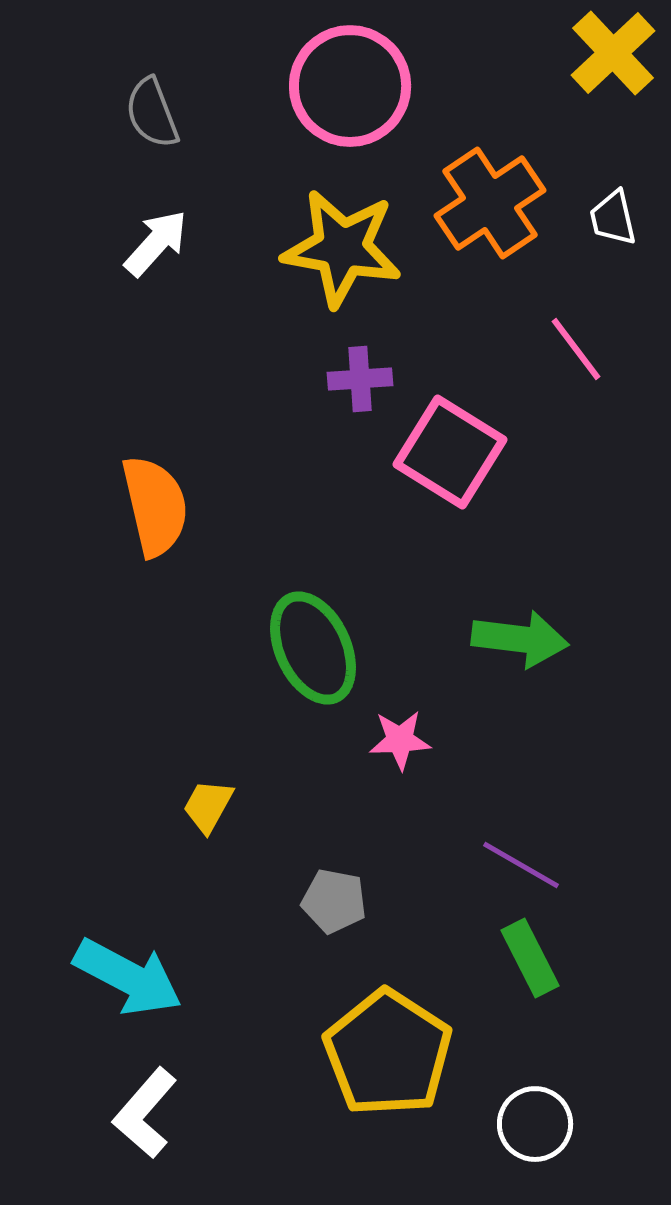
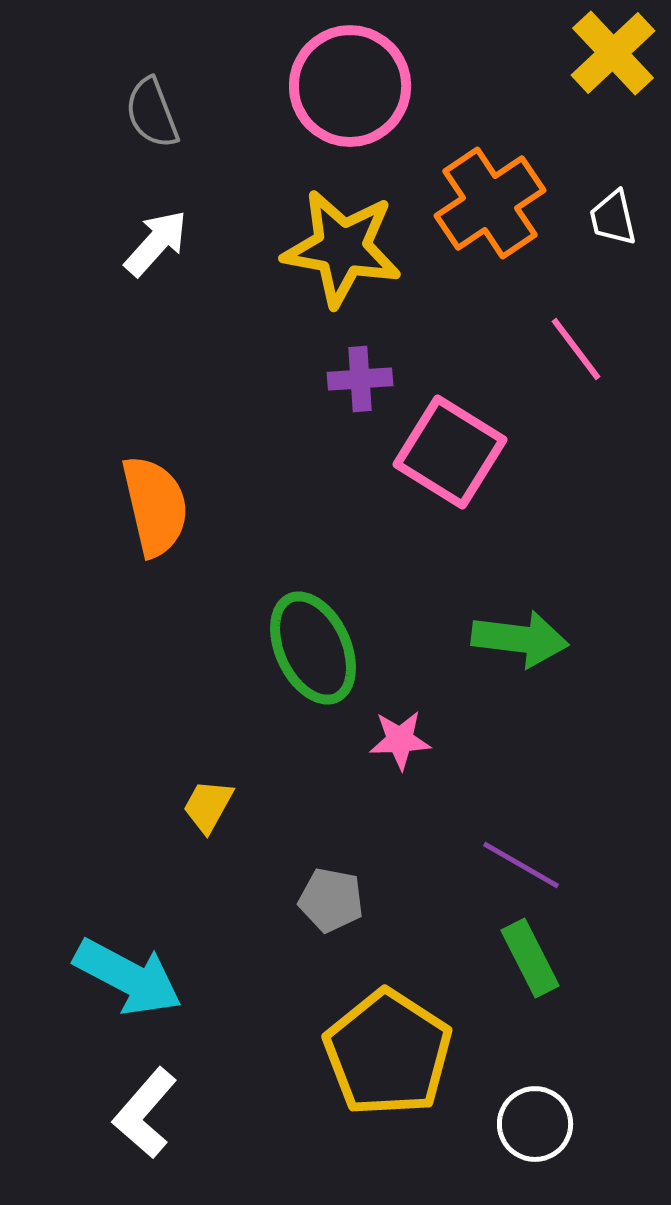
gray pentagon: moved 3 px left, 1 px up
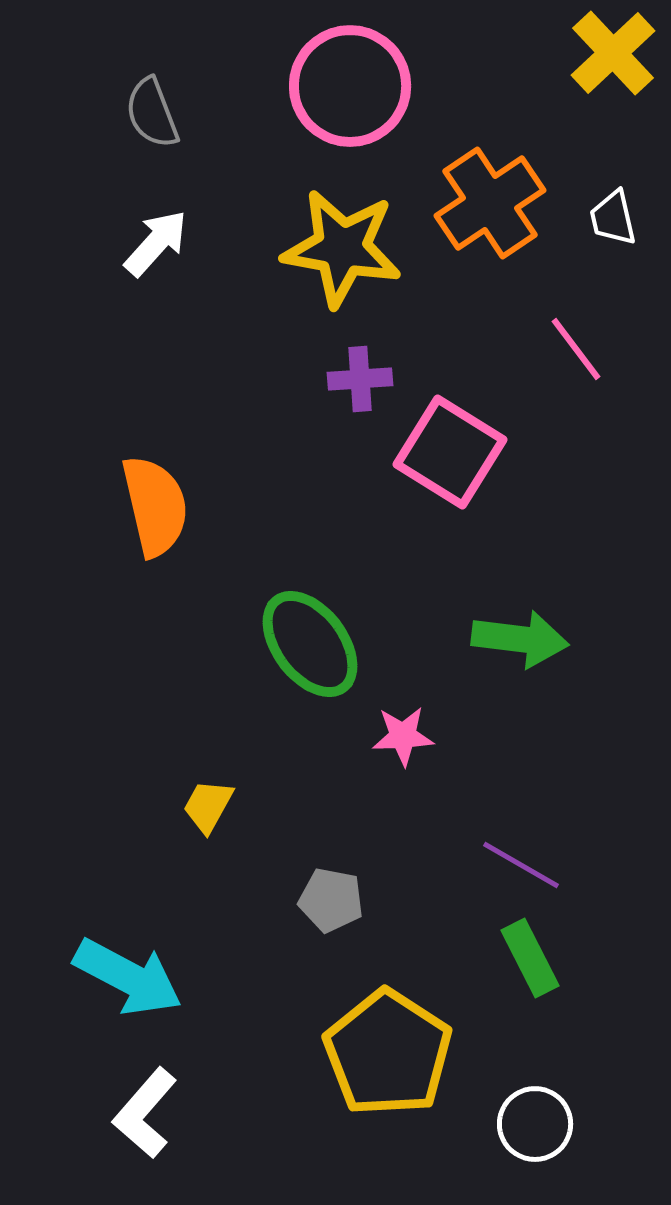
green ellipse: moved 3 px left, 4 px up; rotated 12 degrees counterclockwise
pink star: moved 3 px right, 4 px up
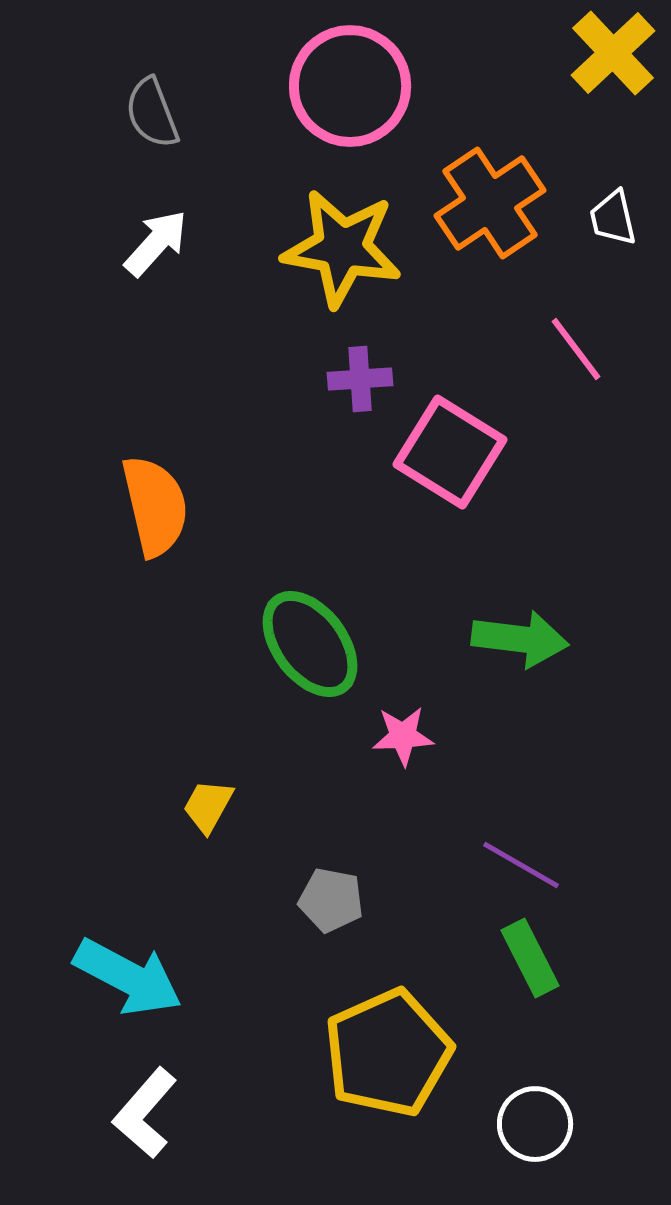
yellow pentagon: rotated 15 degrees clockwise
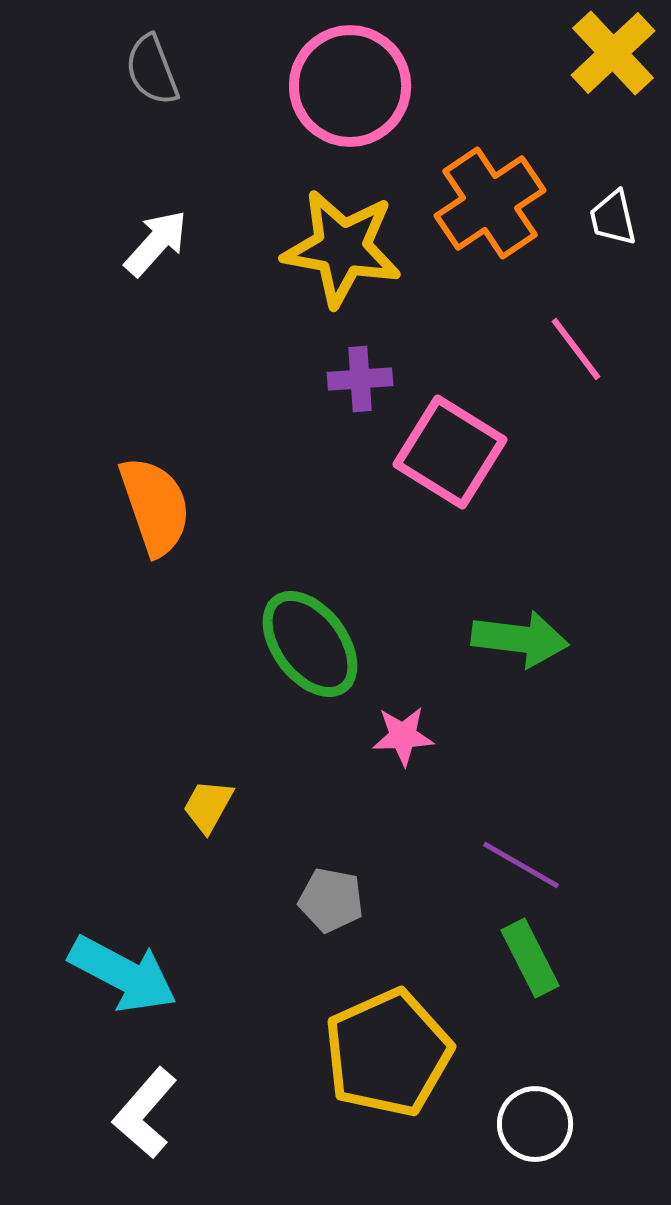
gray semicircle: moved 43 px up
orange semicircle: rotated 6 degrees counterclockwise
cyan arrow: moved 5 px left, 3 px up
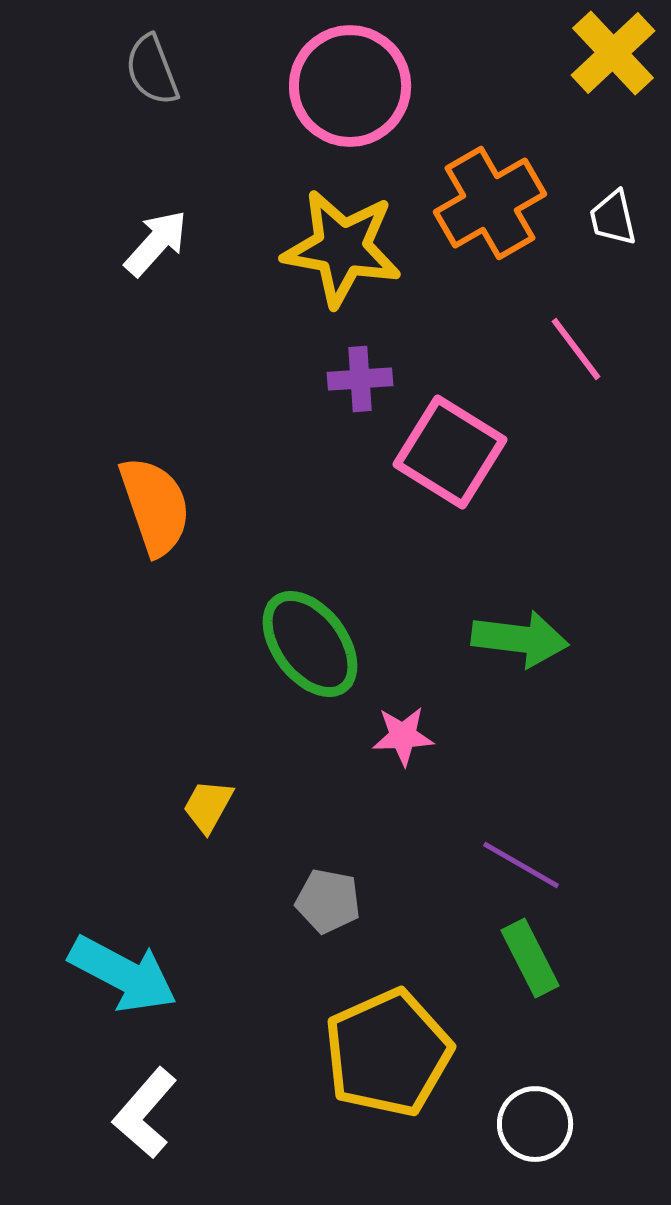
orange cross: rotated 4 degrees clockwise
gray pentagon: moved 3 px left, 1 px down
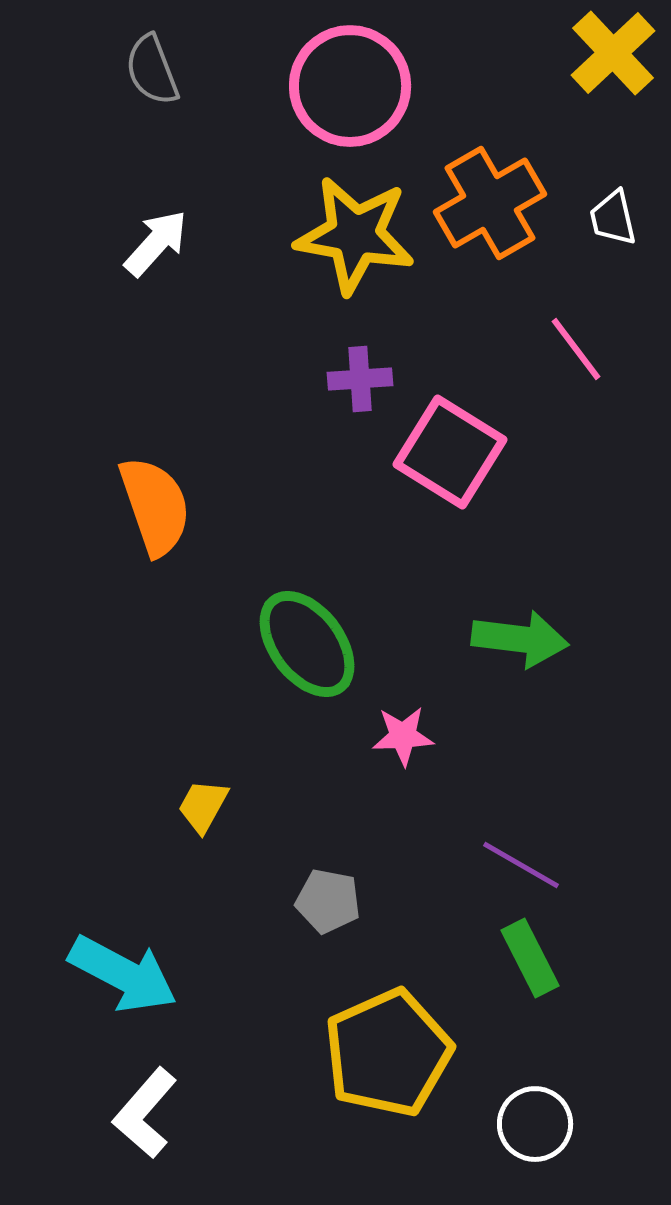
yellow star: moved 13 px right, 13 px up
green ellipse: moved 3 px left
yellow trapezoid: moved 5 px left
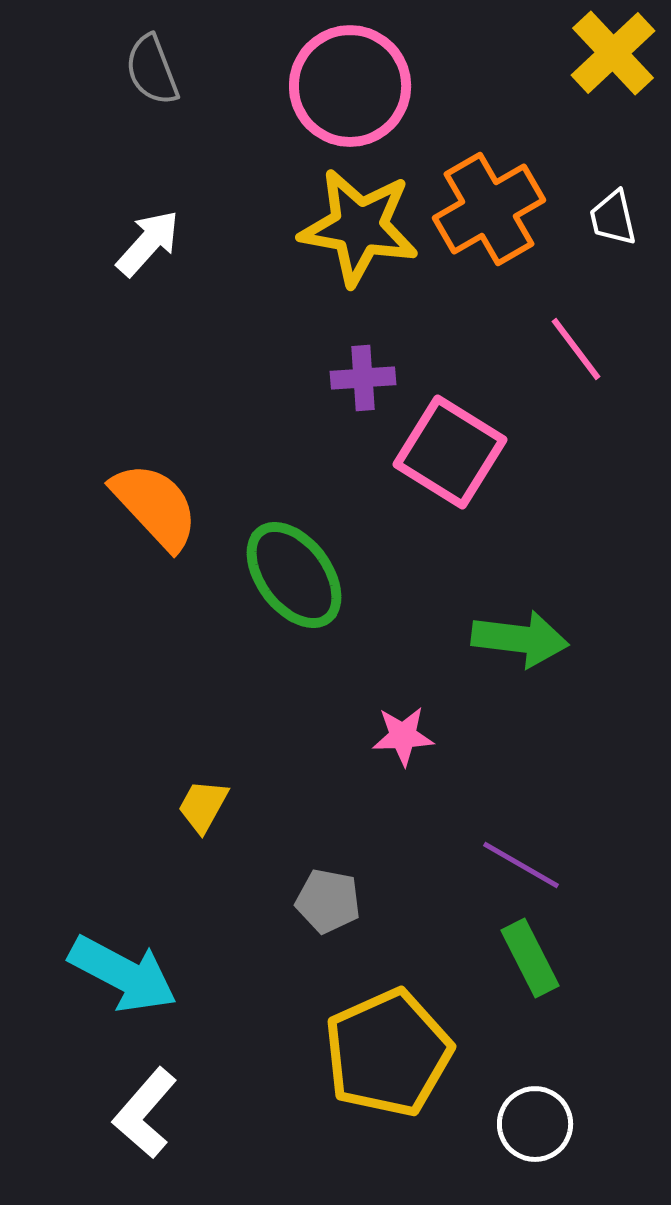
orange cross: moved 1 px left, 6 px down
yellow star: moved 4 px right, 8 px up
white arrow: moved 8 px left
purple cross: moved 3 px right, 1 px up
orange semicircle: rotated 24 degrees counterclockwise
green ellipse: moved 13 px left, 69 px up
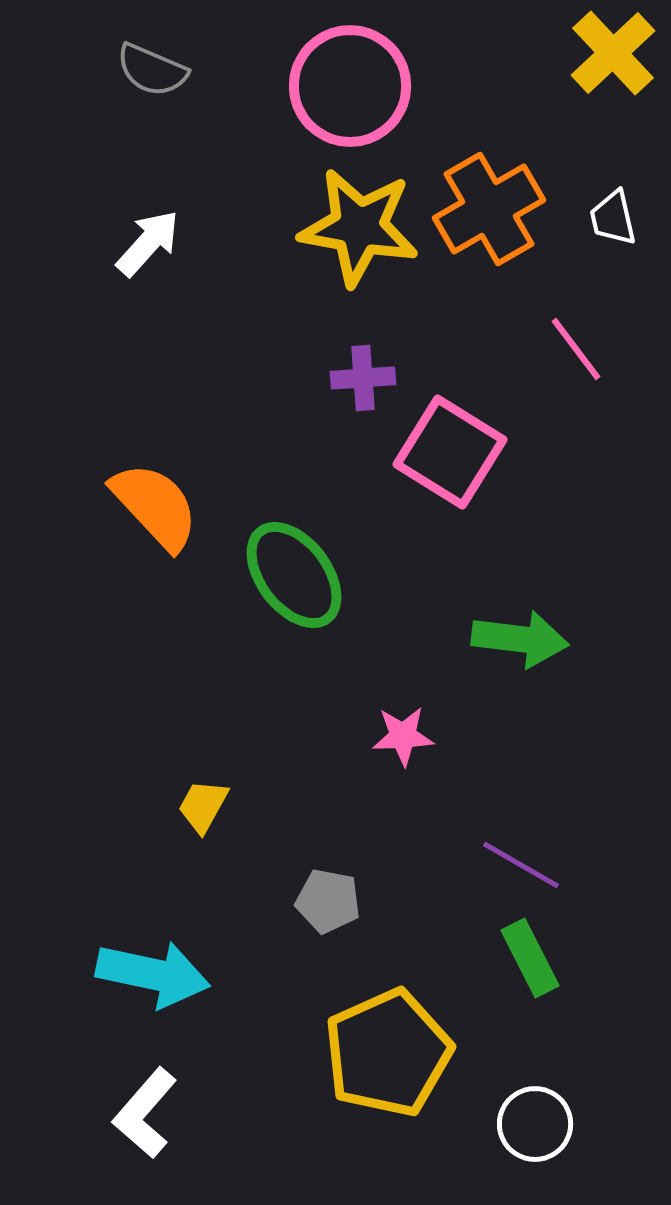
gray semicircle: rotated 46 degrees counterclockwise
cyan arrow: moved 30 px right; rotated 16 degrees counterclockwise
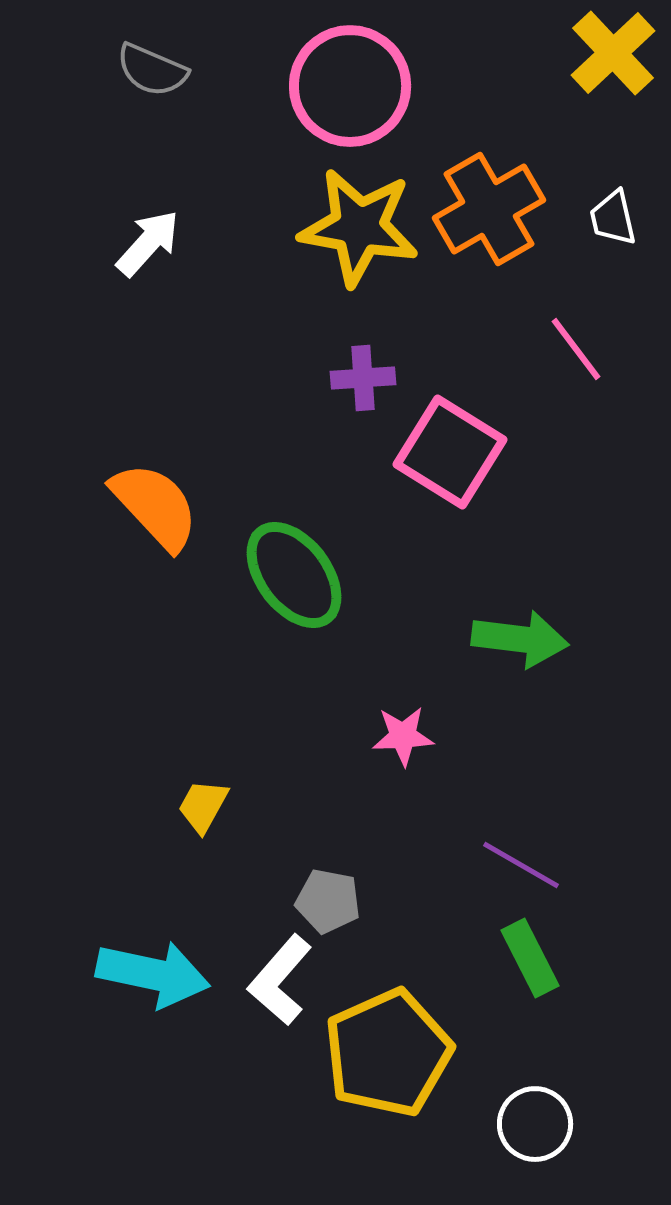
white L-shape: moved 135 px right, 133 px up
